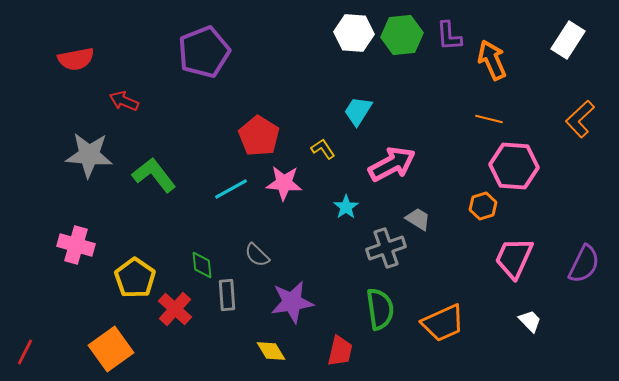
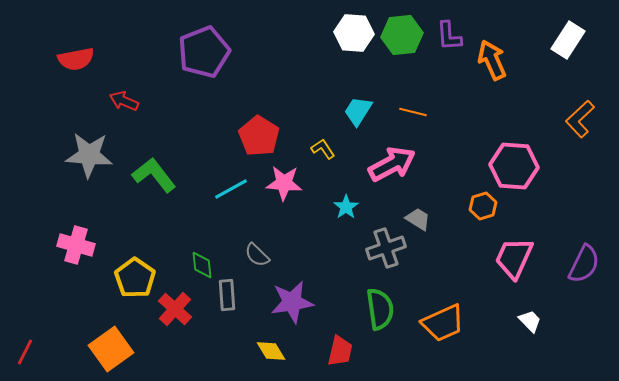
orange line: moved 76 px left, 7 px up
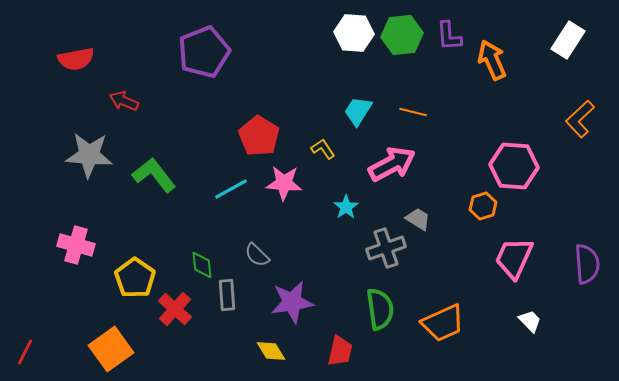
purple semicircle: moved 3 px right; rotated 30 degrees counterclockwise
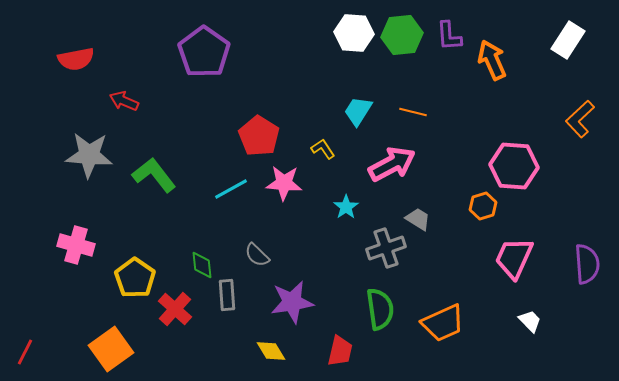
purple pentagon: rotated 15 degrees counterclockwise
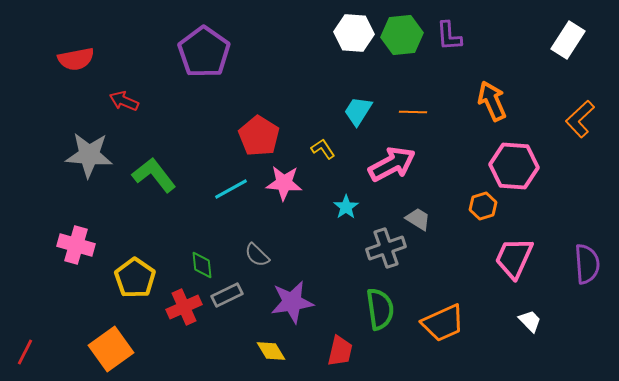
orange arrow: moved 41 px down
orange line: rotated 12 degrees counterclockwise
gray rectangle: rotated 68 degrees clockwise
red cross: moved 9 px right, 2 px up; rotated 24 degrees clockwise
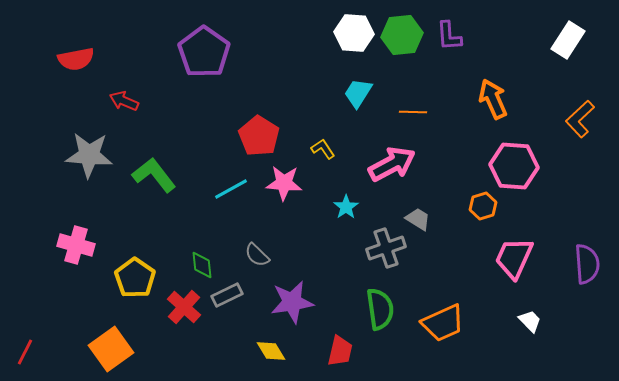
orange arrow: moved 1 px right, 2 px up
cyan trapezoid: moved 18 px up
red cross: rotated 24 degrees counterclockwise
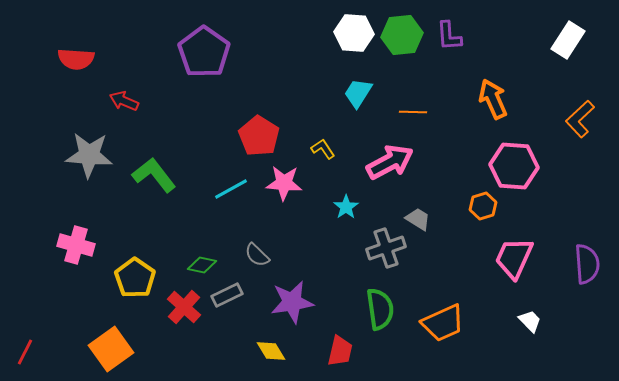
red semicircle: rotated 15 degrees clockwise
pink arrow: moved 2 px left, 2 px up
green diamond: rotated 72 degrees counterclockwise
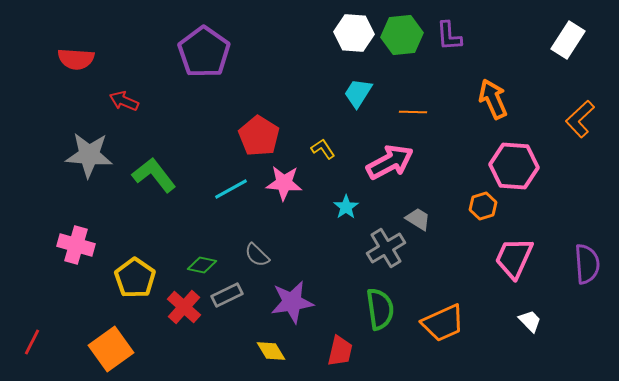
gray cross: rotated 12 degrees counterclockwise
red line: moved 7 px right, 10 px up
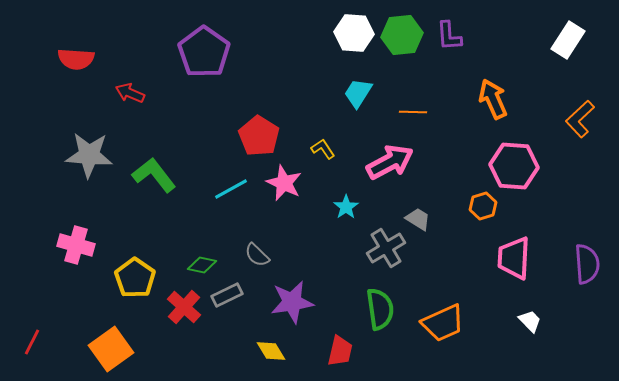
red arrow: moved 6 px right, 8 px up
pink star: rotated 21 degrees clockwise
pink trapezoid: rotated 21 degrees counterclockwise
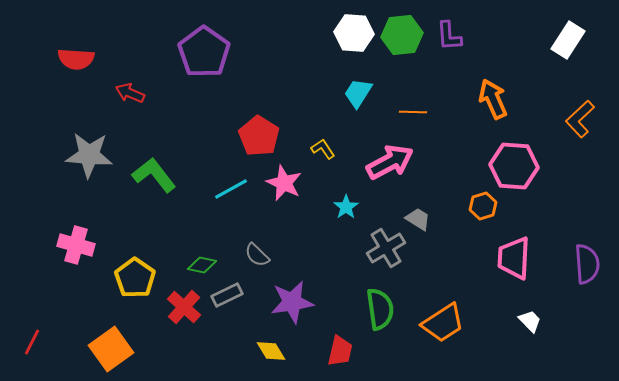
orange trapezoid: rotated 9 degrees counterclockwise
